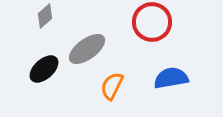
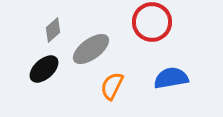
gray diamond: moved 8 px right, 14 px down
gray ellipse: moved 4 px right
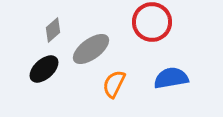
orange semicircle: moved 2 px right, 2 px up
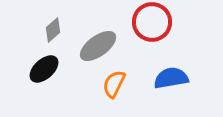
gray ellipse: moved 7 px right, 3 px up
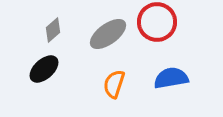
red circle: moved 5 px right
gray ellipse: moved 10 px right, 12 px up
orange semicircle: rotated 8 degrees counterclockwise
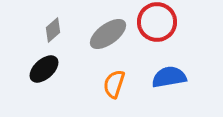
blue semicircle: moved 2 px left, 1 px up
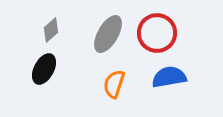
red circle: moved 11 px down
gray diamond: moved 2 px left
gray ellipse: rotated 24 degrees counterclockwise
black ellipse: rotated 20 degrees counterclockwise
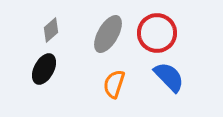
blue semicircle: rotated 56 degrees clockwise
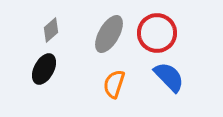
gray ellipse: moved 1 px right
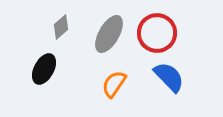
gray diamond: moved 10 px right, 3 px up
orange semicircle: rotated 16 degrees clockwise
